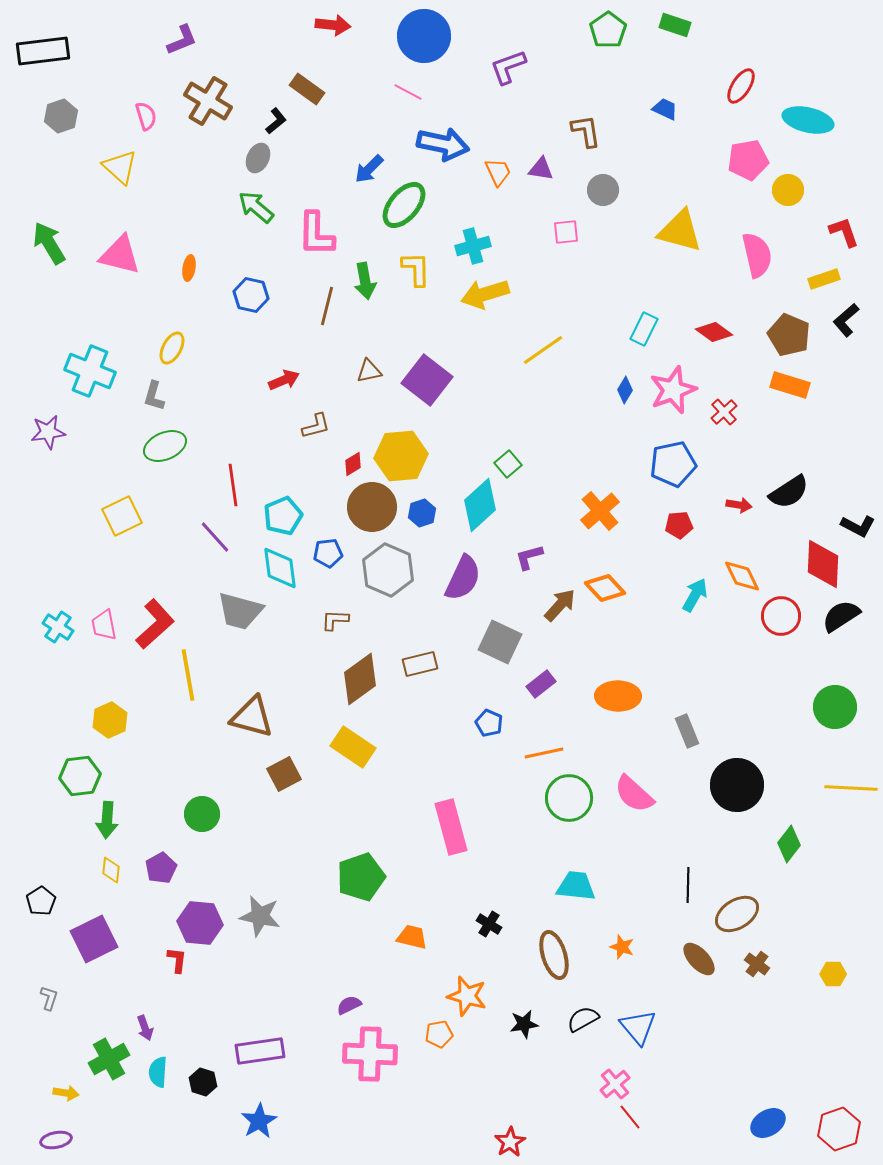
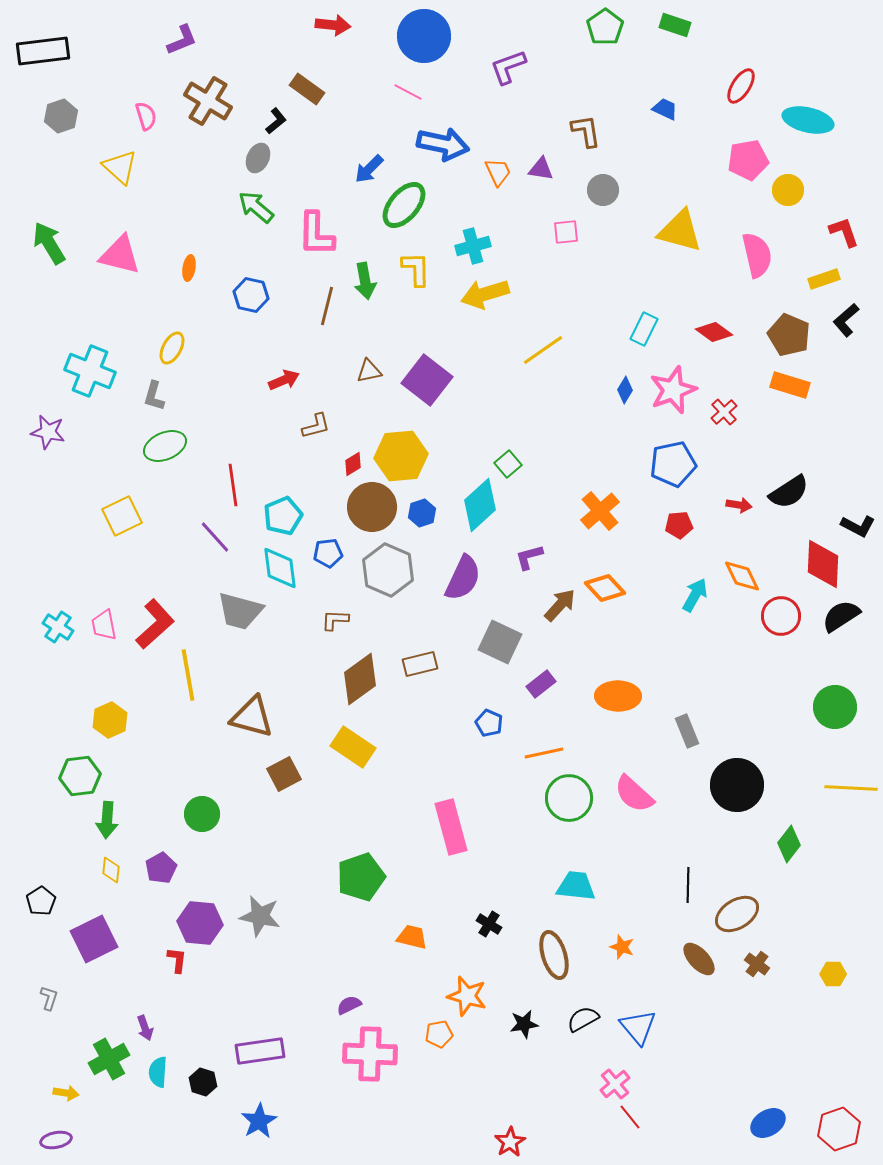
green pentagon at (608, 30): moved 3 px left, 3 px up
purple star at (48, 432): rotated 20 degrees clockwise
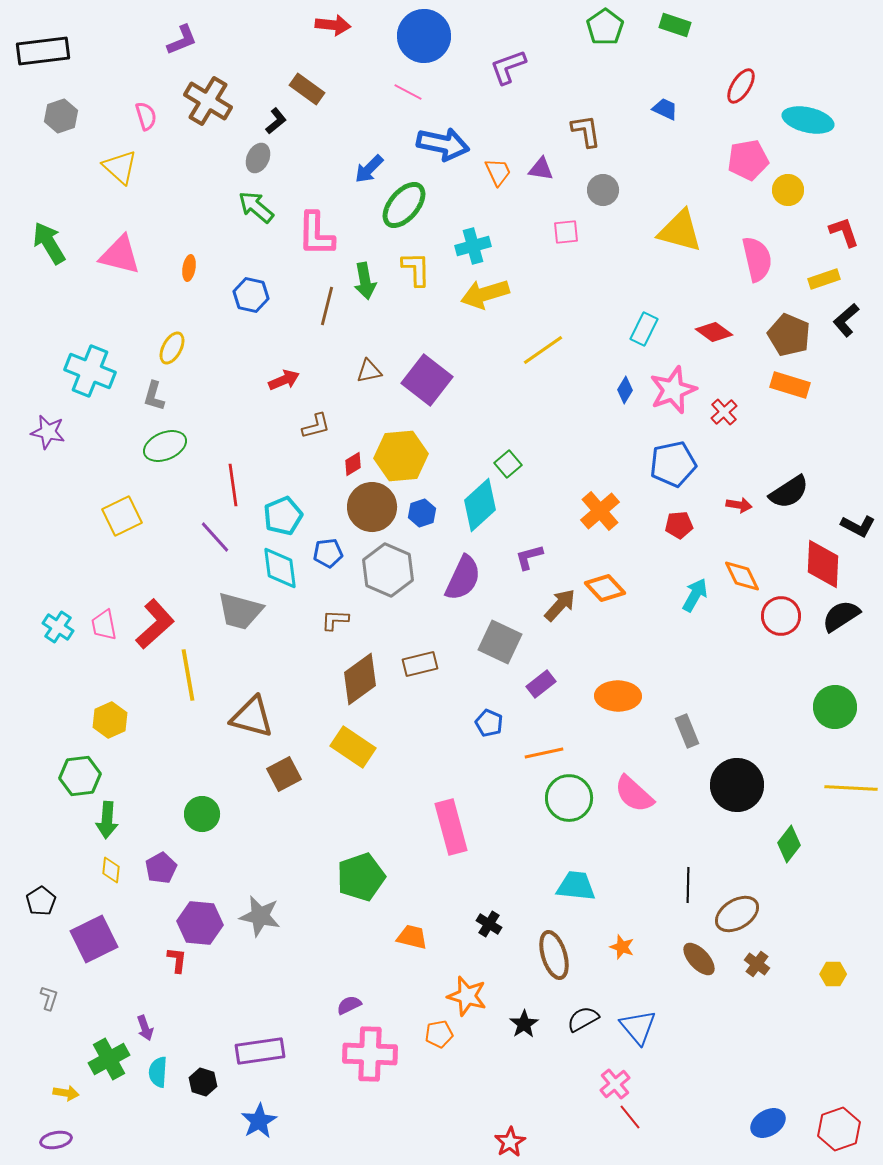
pink semicircle at (757, 255): moved 4 px down
black star at (524, 1024): rotated 24 degrees counterclockwise
